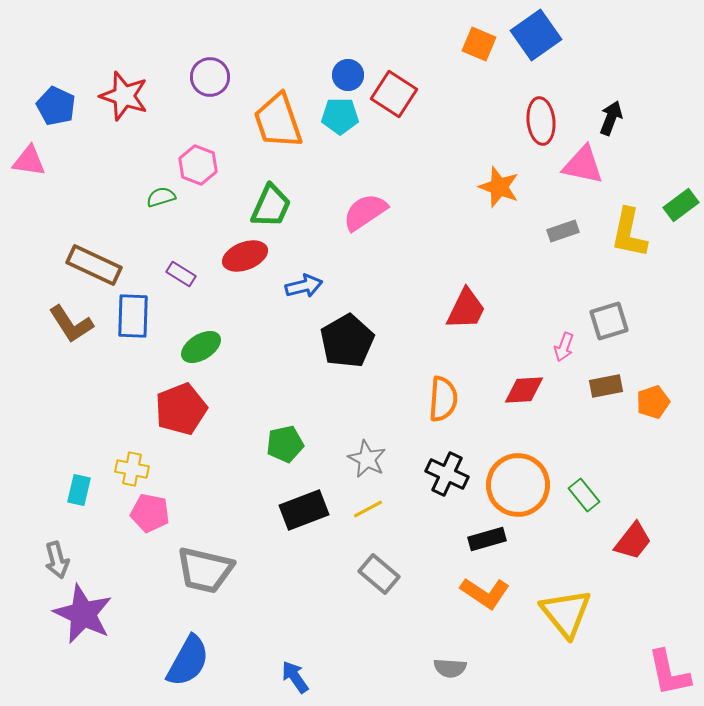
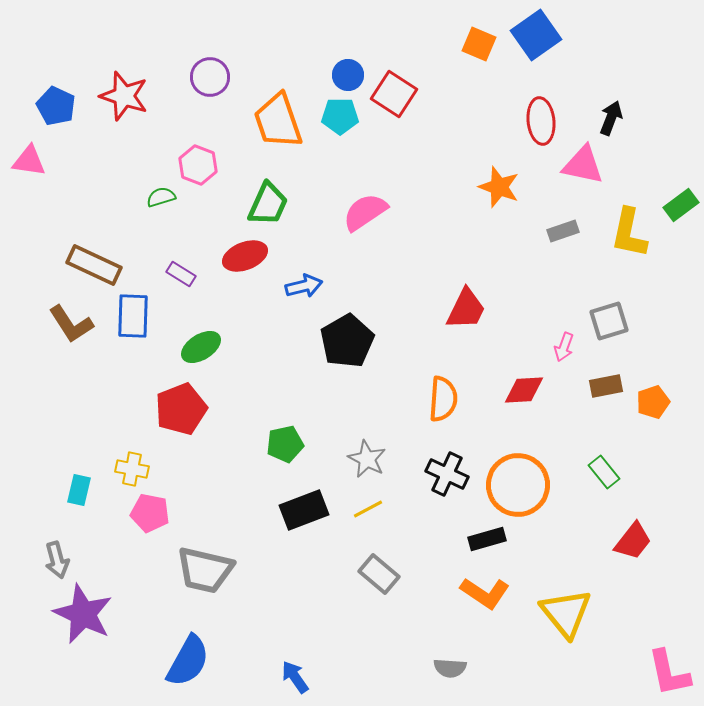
green trapezoid at (271, 206): moved 3 px left, 2 px up
green rectangle at (584, 495): moved 20 px right, 23 px up
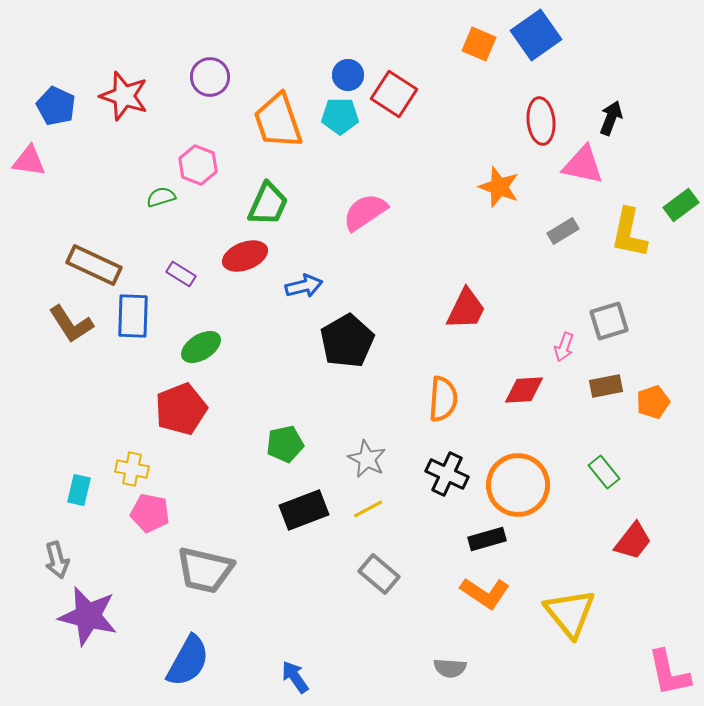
gray rectangle at (563, 231): rotated 12 degrees counterclockwise
yellow triangle at (566, 613): moved 4 px right
purple star at (83, 614): moved 5 px right, 2 px down; rotated 12 degrees counterclockwise
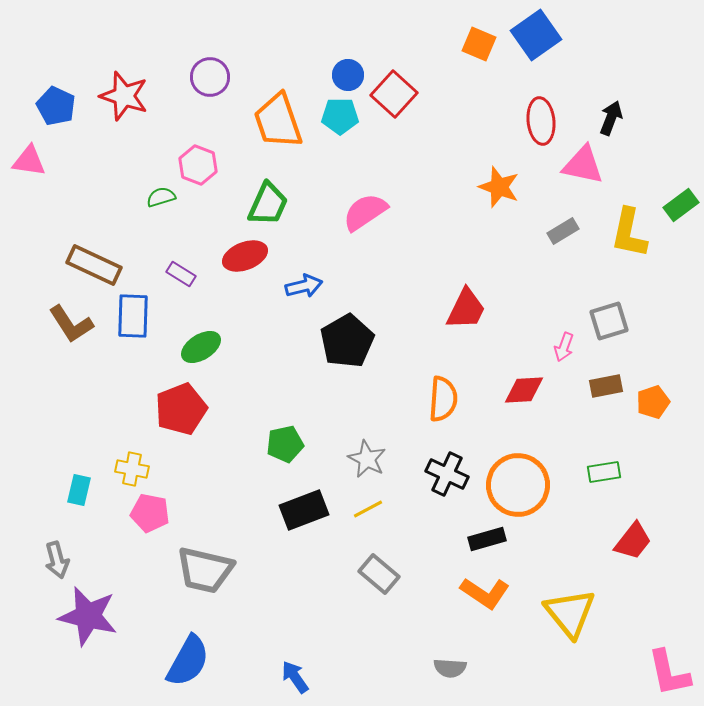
red square at (394, 94): rotated 9 degrees clockwise
green rectangle at (604, 472): rotated 60 degrees counterclockwise
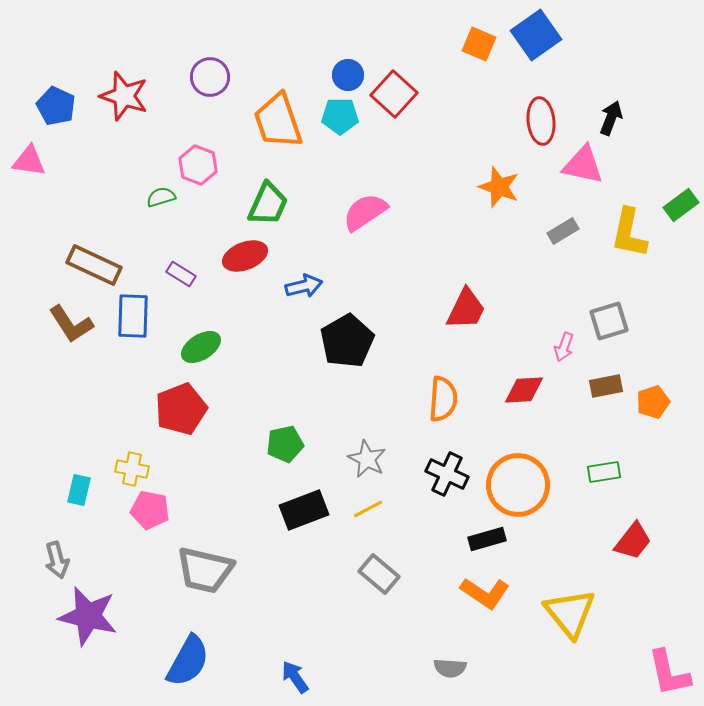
pink pentagon at (150, 513): moved 3 px up
